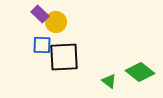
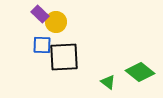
green triangle: moved 1 px left, 1 px down
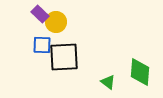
green diamond: rotated 56 degrees clockwise
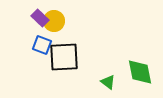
purple rectangle: moved 4 px down
yellow circle: moved 2 px left, 1 px up
blue square: rotated 18 degrees clockwise
green diamond: rotated 16 degrees counterclockwise
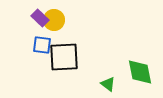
yellow circle: moved 1 px up
blue square: rotated 12 degrees counterclockwise
green triangle: moved 2 px down
